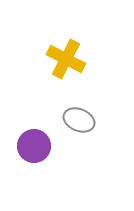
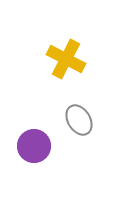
gray ellipse: rotated 36 degrees clockwise
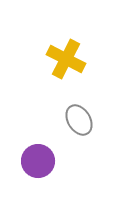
purple circle: moved 4 px right, 15 px down
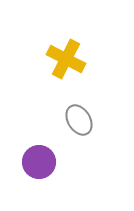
purple circle: moved 1 px right, 1 px down
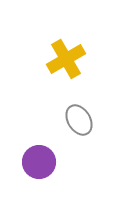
yellow cross: rotated 33 degrees clockwise
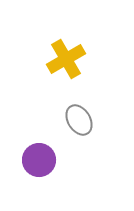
purple circle: moved 2 px up
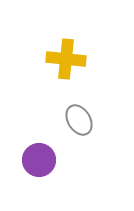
yellow cross: rotated 36 degrees clockwise
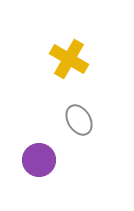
yellow cross: moved 3 px right; rotated 24 degrees clockwise
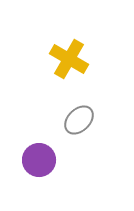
gray ellipse: rotated 76 degrees clockwise
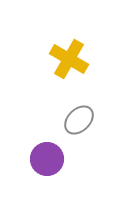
purple circle: moved 8 px right, 1 px up
